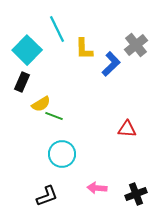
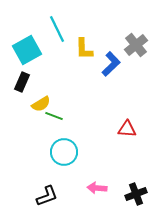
cyan square: rotated 16 degrees clockwise
cyan circle: moved 2 px right, 2 px up
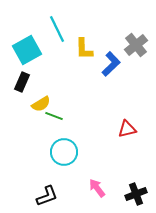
red triangle: rotated 18 degrees counterclockwise
pink arrow: rotated 48 degrees clockwise
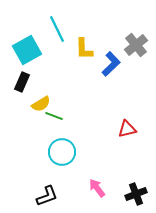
cyan circle: moved 2 px left
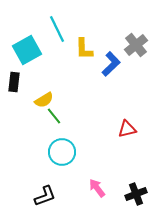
black rectangle: moved 8 px left; rotated 18 degrees counterclockwise
yellow semicircle: moved 3 px right, 4 px up
green line: rotated 30 degrees clockwise
black L-shape: moved 2 px left
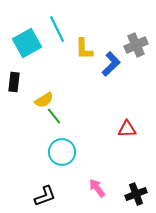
gray cross: rotated 15 degrees clockwise
cyan square: moved 7 px up
red triangle: rotated 12 degrees clockwise
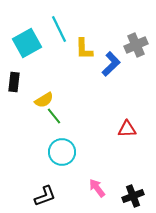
cyan line: moved 2 px right
black cross: moved 3 px left, 2 px down
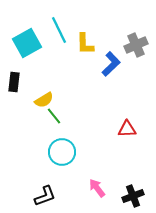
cyan line: moved 1 px down
yellow L-shape: moved 1 px right, 5 px up
